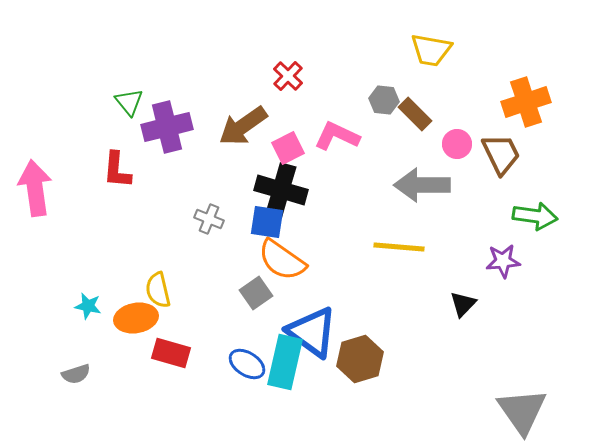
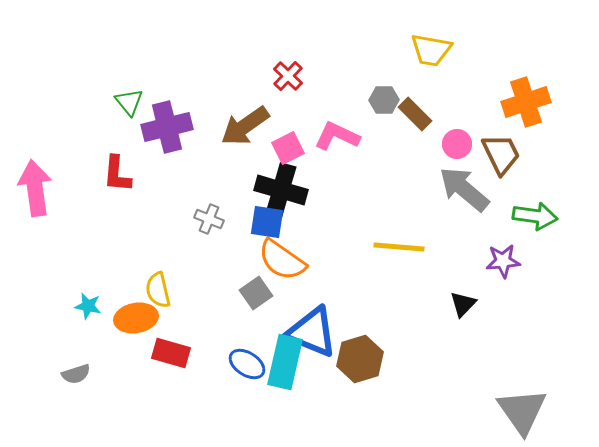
gray hexagon: rotated 8 degrees counterclockwise
brown arrow: moved 2 px right
red L-shape: moved 4 px down
gray arrow: moved 42 px right, 4 px down; rotated 40 degrees clockwise
blue triangle: rotated 14 degrees counterclockwise
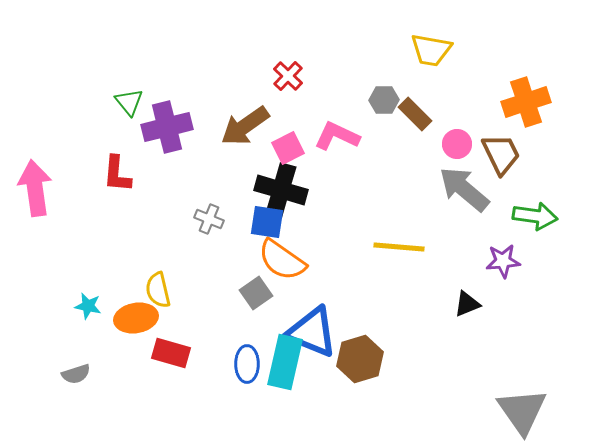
black triangle: moved 4 px right; rotated 24 degrees clockwise
blue ellipse: rotated 57 degrees clockwise
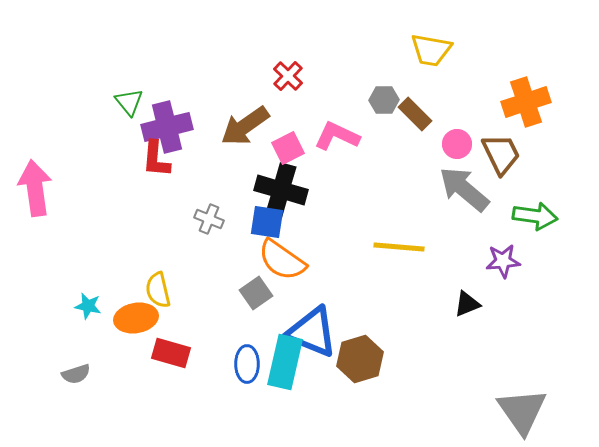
red L-shape: moved 39 px right, 15 px up
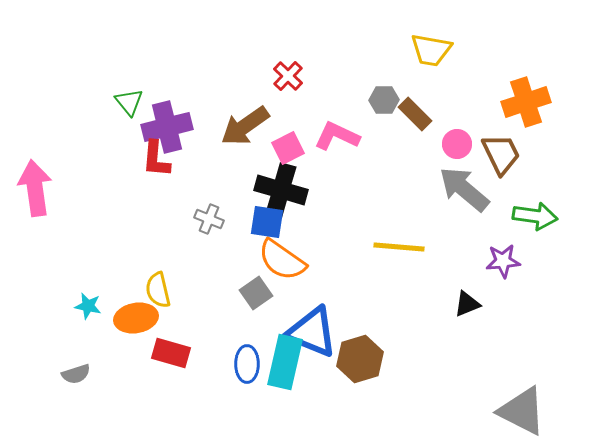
gray triangle: rotated 28 degrees counterclockwise
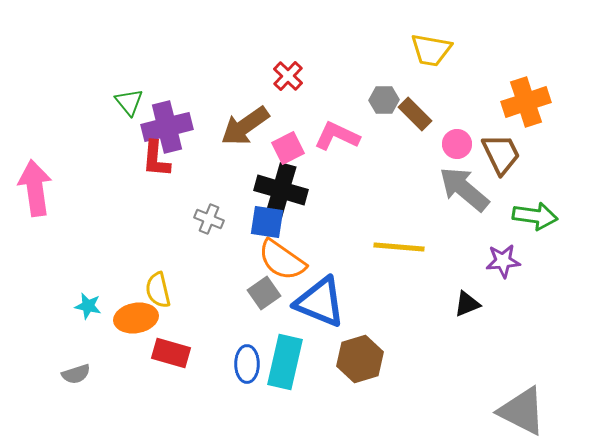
gray square: moved 8 px right
blue triangle: moved 8 px right, 30 px up
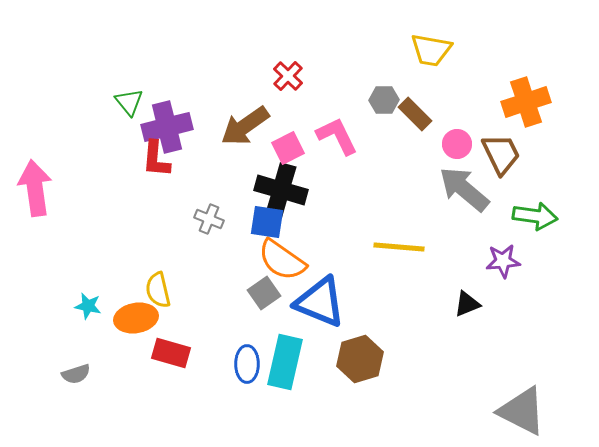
pink L-shape: rotated 39 degrees clockwise
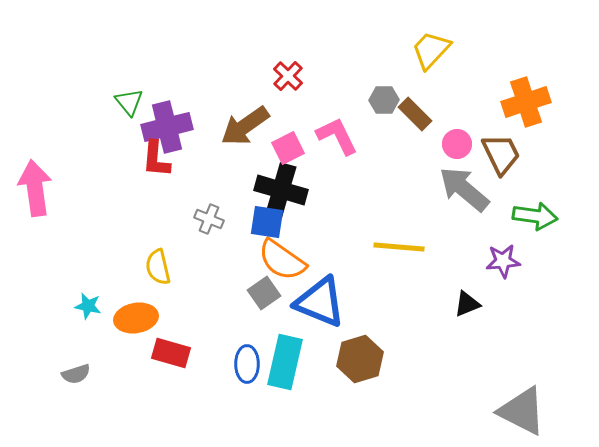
yellow trapezoid: rotated 123 degrees clockwise
yellow semicircle: moved 23 px up
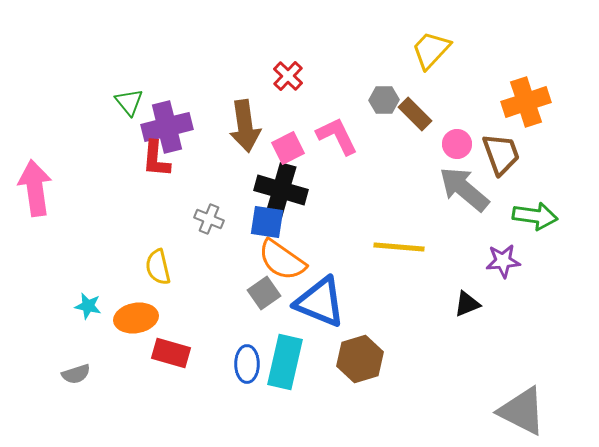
brown arrow: rotated 63 degrees counterclockwise
brown trapezoid: rotated 6 degrees clockwise
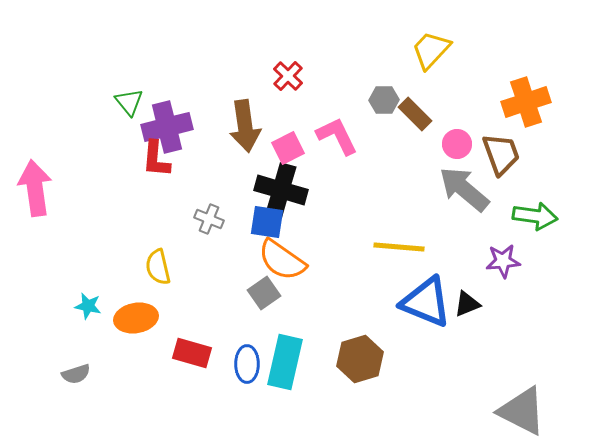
blue triangle: moved 106 px right
red rectangle: moved 21 px right
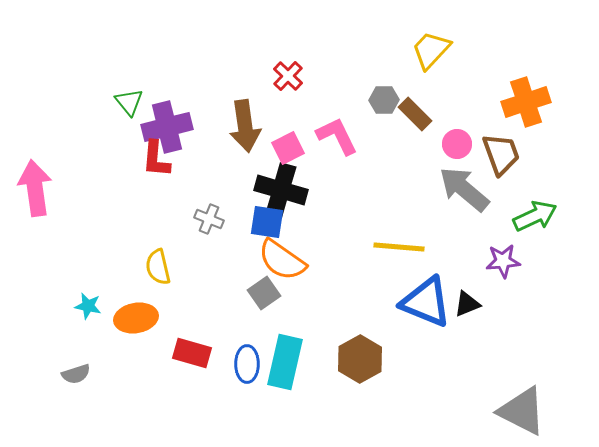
green arrow: rotated 33 degrees counterclockwise
brown hexagon: rotated 12 degrees counterclockwise
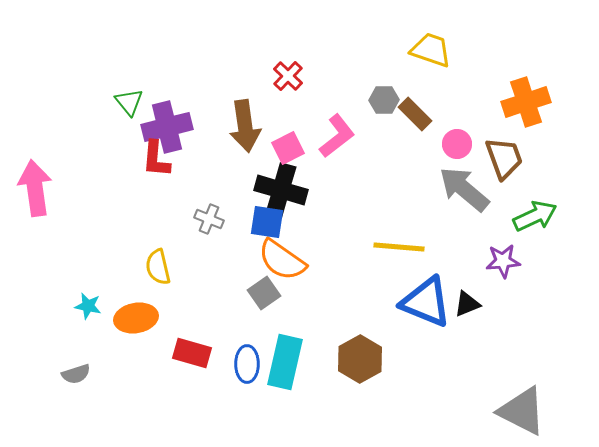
yellow trapezoid: rotated 66 degrees clockwise
pink L-shape: rotated 78 degrees clockwise
brown trapezoid: moved 3 px right, 4 px down
